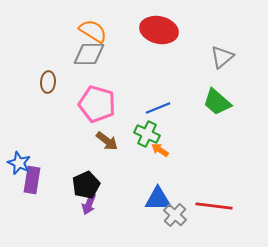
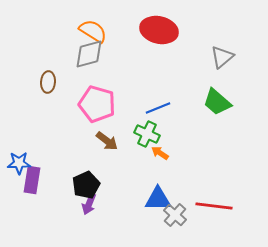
gray diamond: rotated 16 degrees counterclockwise
orange arrow: moved 3 px down
blue star: rotated 25 degrees counterclockwise
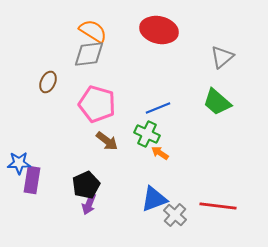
gray diamond: rotated 8 degrees clockwise
brown ellipse: rotated 20 degrees clockwise
blue triangle: moved 4 px left; rotated 20 degrees counterclockwise
red line: moved 4 px right
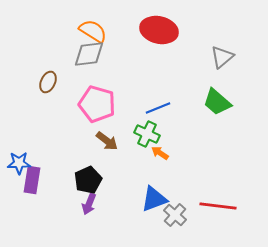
black pentagon: moved 2 px right, 5 px up
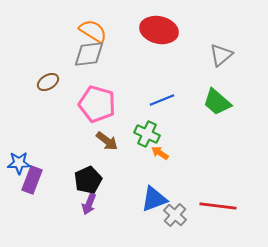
gray triangle: moved 1 px left, 2 px up
brown ellipse: rotated 35 degrees clockwise
blue line: moved 4 px right, 8 px up
purple rectangle: rotated 12 degrees clockwise
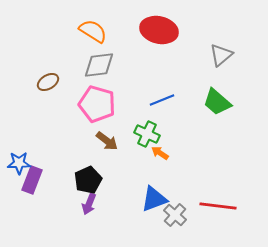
gray diamond: moved 10 px right, 11 px down
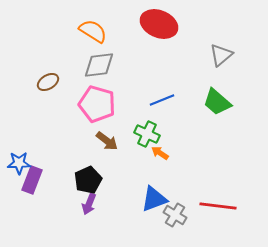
red ellipse: moved 6 px up; rotated 9 degrees clockwise
gray cross: rotated 10 degrees counterclockwise
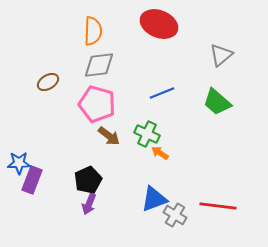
orange semicircle: rotated 60 degrees clockwise
blue line: moved 7 px up
brown arrow: moved 2 px right, 5 px up
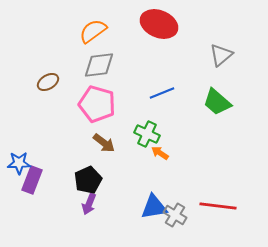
orange semicircle: rotated 128 degrees counterclockwise
brown arrow: moved 5 px left, 7 px down
blue triangle: moved 8 px down; rotated 12 degrees clockwise
